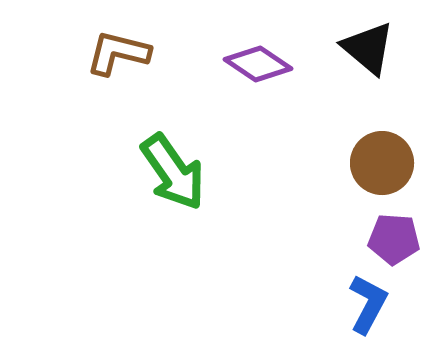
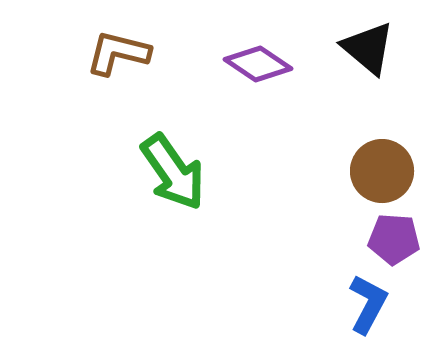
brown circle: moved 8 px down
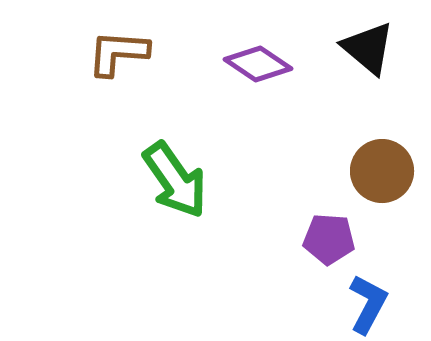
brown L-shape: rotated 10 degrees counterclockwise
green arrow: moved 2 px right, 8 px down
purple pentagon: moved 65 px left
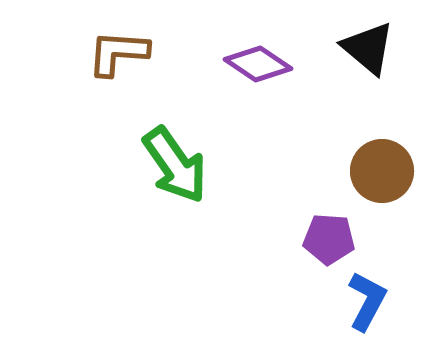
green arrow: moved 15 px up
blue L-shape: moved 1 px left, 3 px up
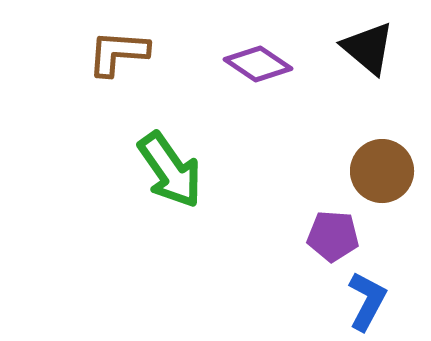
green arrow: moved 5 px left, 5 px down
purple pentagon: moved 4 px right, 3 px up
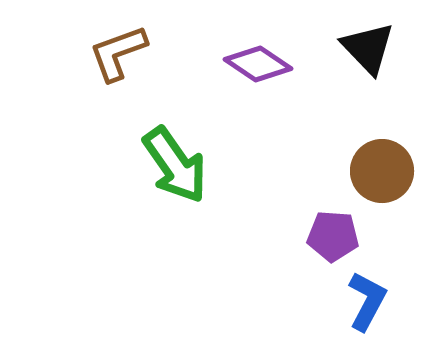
black triangle: rotated 6 degrees clockwise
brown L-shape: rotated 24 degrees counterclockwise
green arrow: moved 5 px right, 5 px up
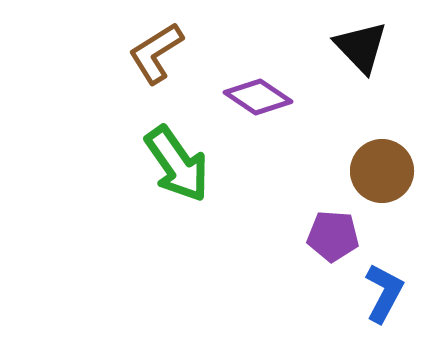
black triangle: moved 7 px left, 1 px up
brown L-shape: moved 38 px right; rotated 12 degrees counterclockwise
purple diamond: moved 33 px down
green arrow: moved 2 px right, 1 px up
blue L-shape: moved 17 px right, 8 px up
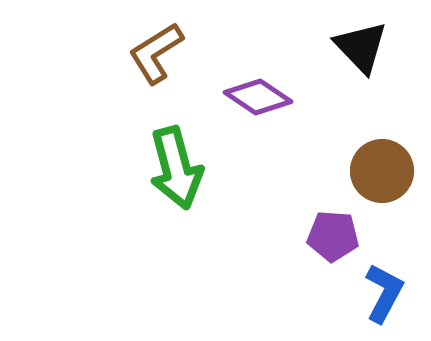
green arrow: moved 1 px left, 4 px down; rotated 20 degrees clockwise
